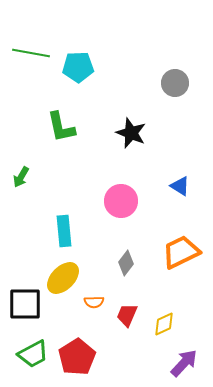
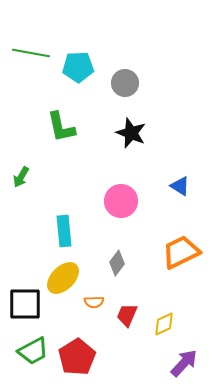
gray circle: moved 50 px left
gray diamond: moved 9 px left
green trapezoid: moved 3 px up
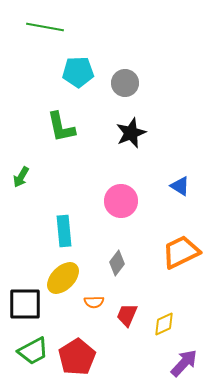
green line: moved 14 px right, 26 px up
cyan pentagon: moved 5 px down
black star: rotated 28 degrees clockwise
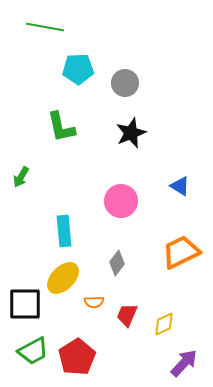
cyan pentagon: moved 3 px up
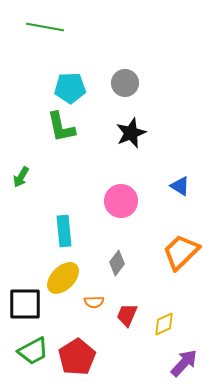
cyan pentagon: moved 8 px left, 19 px down
orange trapezoid: rotated 18 degrees counterclockwise
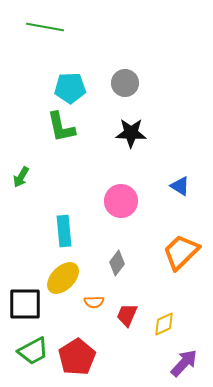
black star: rotated 24 degrees clockwise
